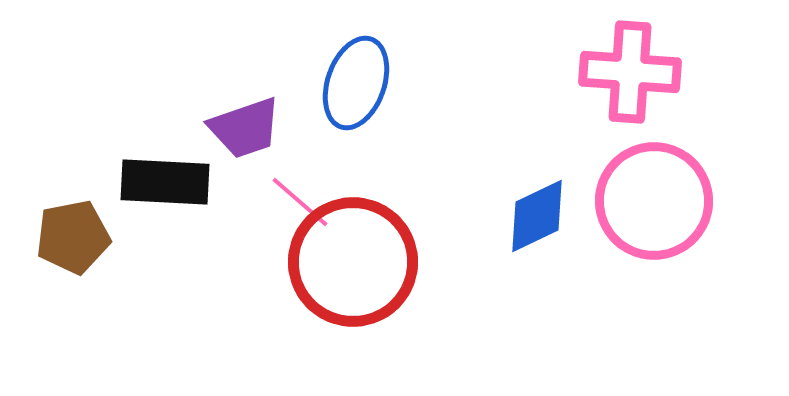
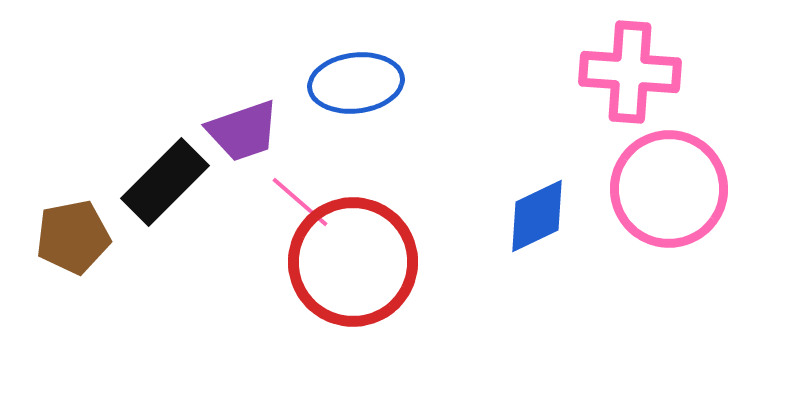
blue ellipse: rotated 64 degrees clockwise
purple trapezoid: moved 2 px left, 3 px down
black rectangle: rotated 48 degrees counterclockwise
pink circle: moved 15 px right, 12 px up
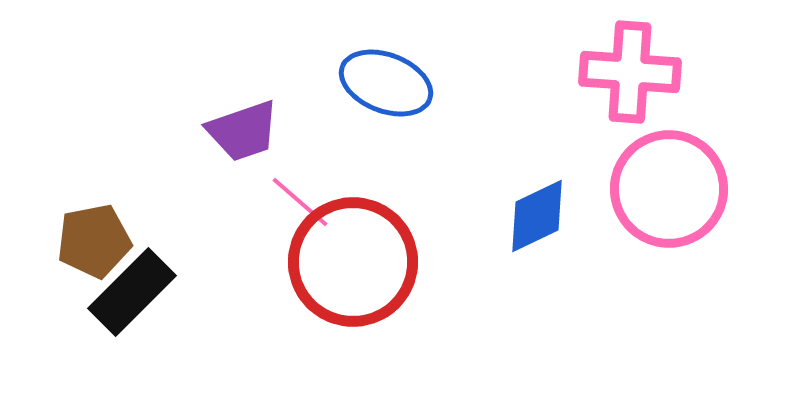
blue ellipse: moved 30 px right; rotated 28 degrees clockwise
black rectangle: moved 33 px left, 110 px down
brown pentagon: moved 21 px right, 4 px down
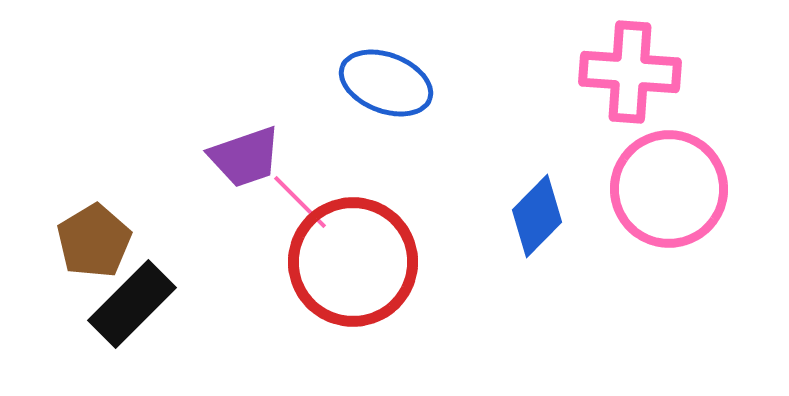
purple trapezoid: moved 2 px right, 26 px down
pink line: rotated 4 degrees clockwise
blue diamond: rotated 20 degrees counterclockwise
brown pentagon: rotated 20 degrees counterclockwise
black rectangle: moved 12 px down
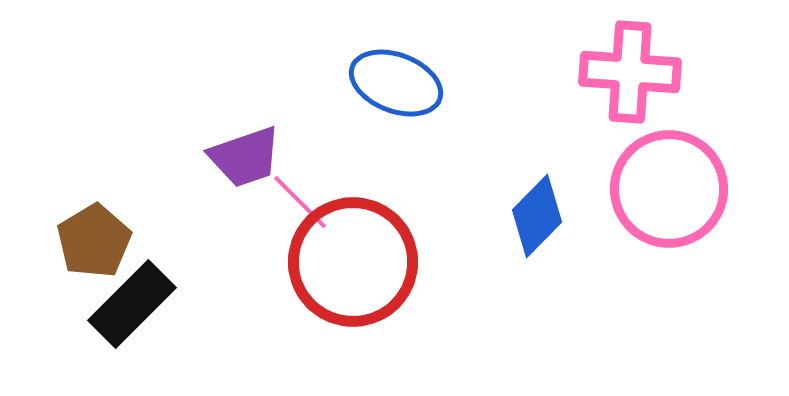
blue ellipse: moved 10 px right
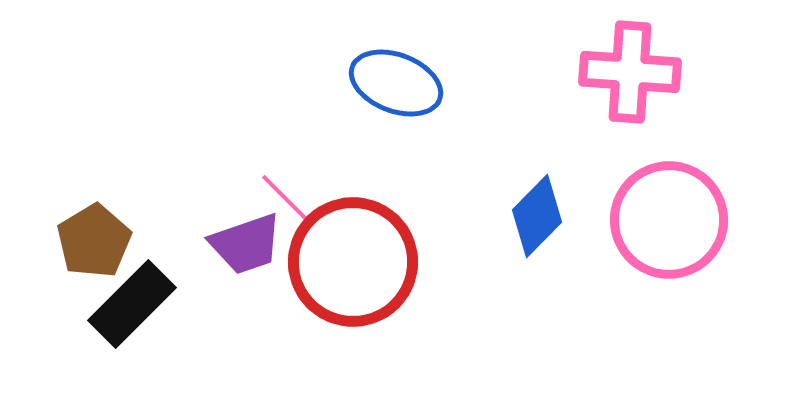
purple trapezoid: moved 1 px right, 87 px down
pink circle: moved 31 px down
pink line: moved 12 px left, 1 px up
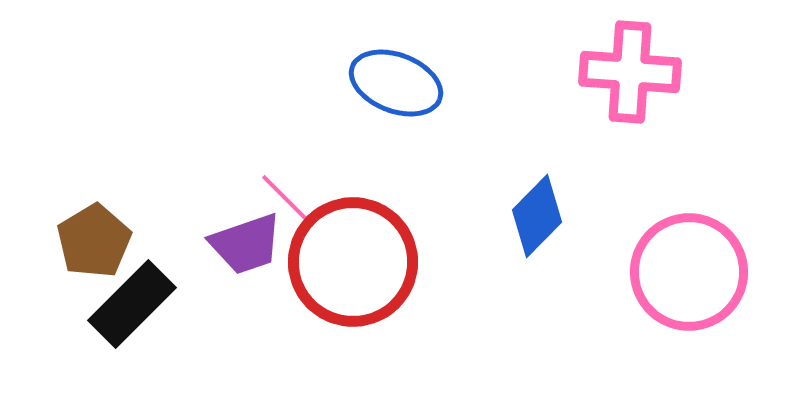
pink circle: moved 20 px right, 52 px down
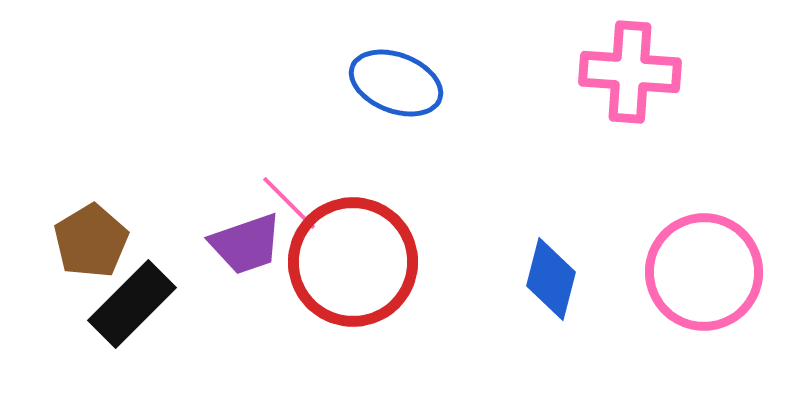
pink line: moved 1 px right, 2 px down
blue diamond: moved 14 px right, 63 px down; rotated 30 degrees counterclockwise
brown pentagon: moved 3 px left
pink circle: moved 15 px right
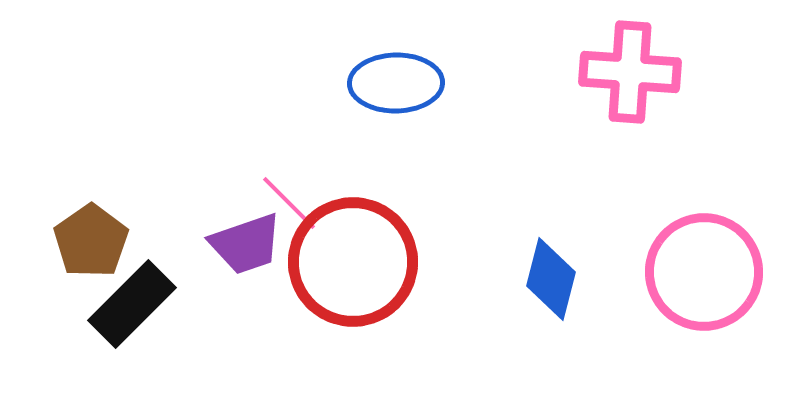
blue ellipse: rotated 22 degrees counterclockwise
brown pentagon: rotated 4 degrees counterclockwise
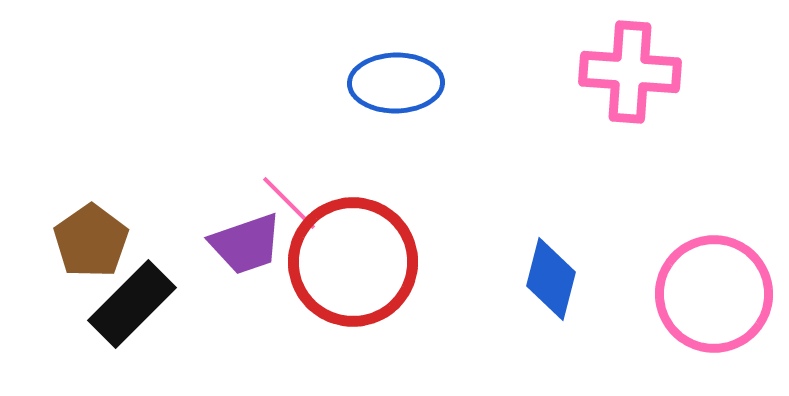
pink circle: moved 10 px right, 22 px down
